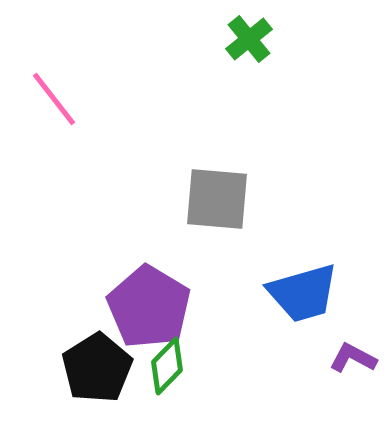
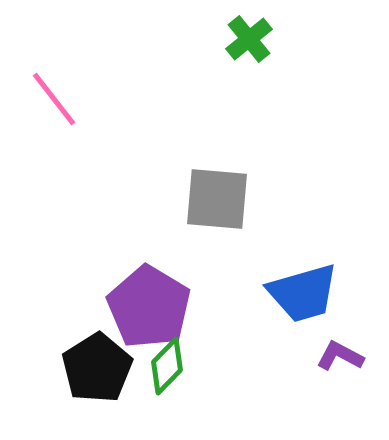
purple L-shape: moved 13 px left, 2 px up
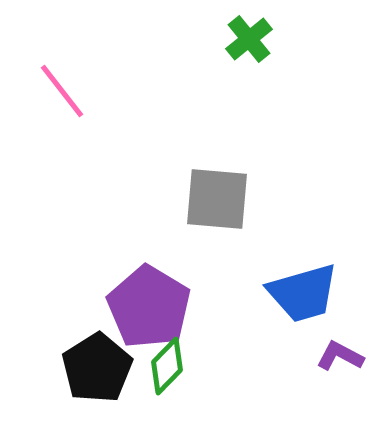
pink line: moved 8 px right, 8 px up
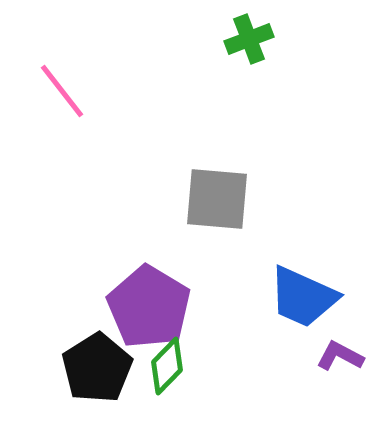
green cross: rotated 18 degrees clockwise
blue trapezoid: moved 4 px down; rotated 40 degrees clockwise
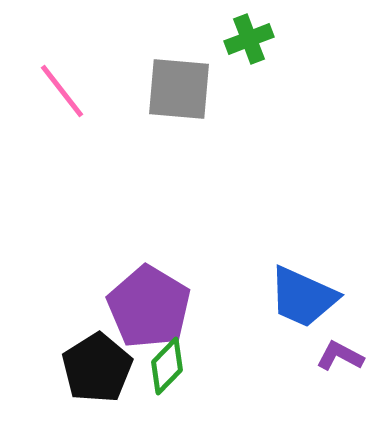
gray square: moved 38 px left, 110 px up
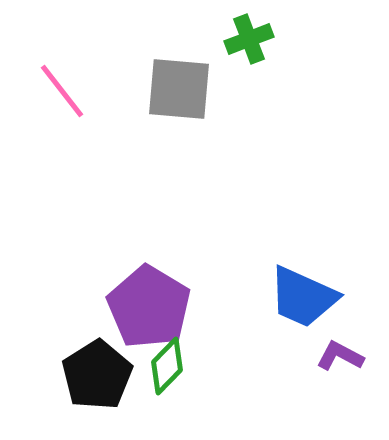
black pentagon: moved 7 px down
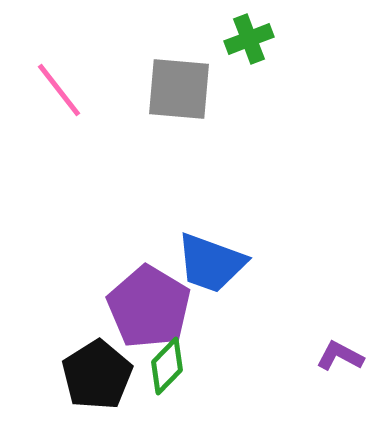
pink line: moved 3 px left, 1 px up
blue trapezoid: moved 92 px left, 34 px up; rotated 4 degrees counterclockwise
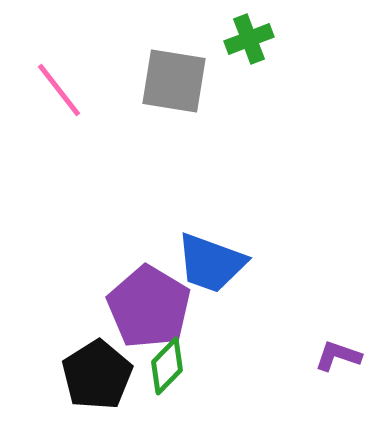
gray square: moved 5 px left, 8 px up; rotated 4 degrees clockwise
purple L-shape: moved 2 px left; rotated 9 degrees counterclockwise
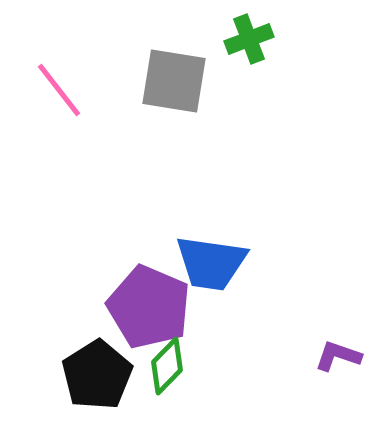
blue trapezoid: rotated 12 degrees counterclockwise
purple pentagon: rotated 8 degrees counterclockwise
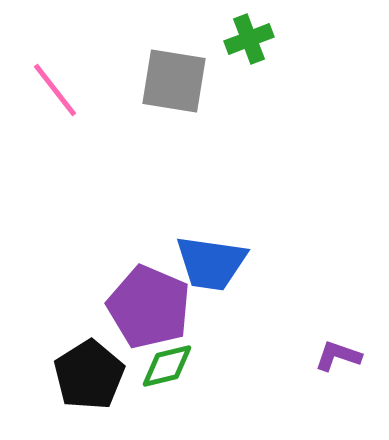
pink line: moved 4 px left
green diamond: rotated 32 degrees clockwise
black pentagon: moved 8 px left
